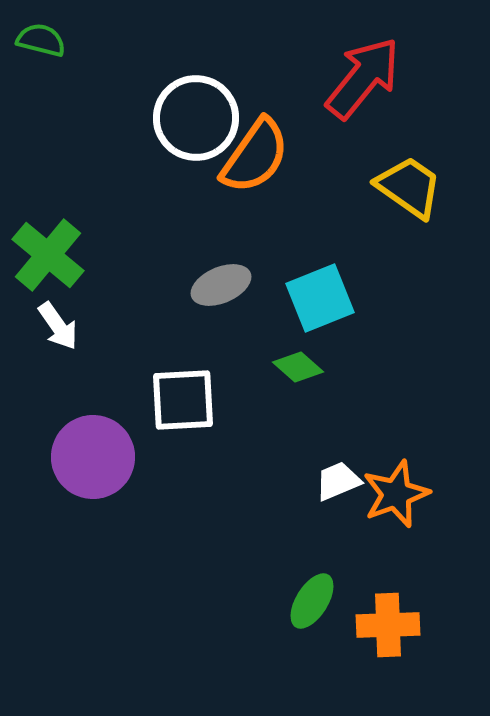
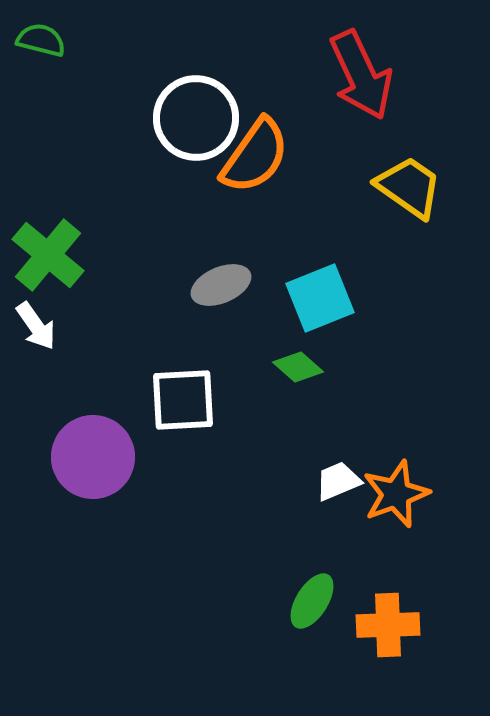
red arrow: moved 2 px left, 3 px up; rotated 116 degrees clockwise
white arrow: moved 22 px left
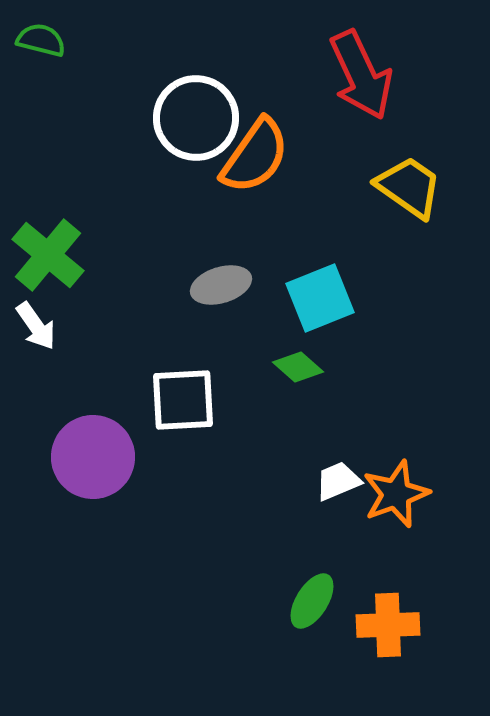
gray ellipse: rotated 6 degrees clockwise
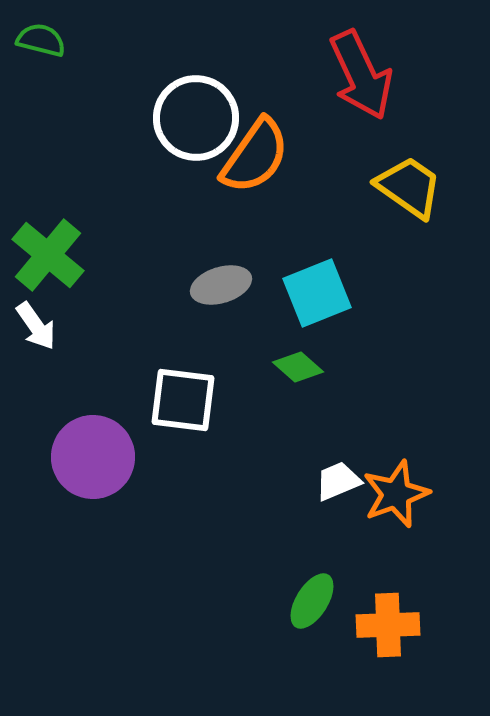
cyan square: moved 3 px left, 5 px up
white square: rotated 10 degrees clockwise
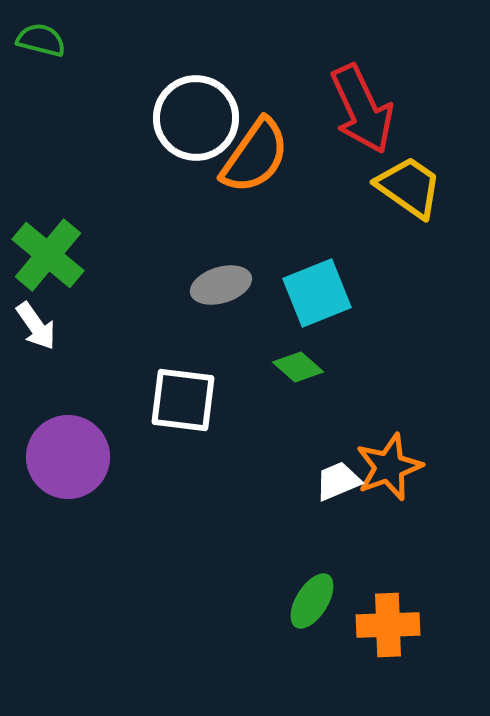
red arrow: moved 1 px right, 34 px down
purple circle: moved 25 px left
orange star: moved 7 px left, 27 px up
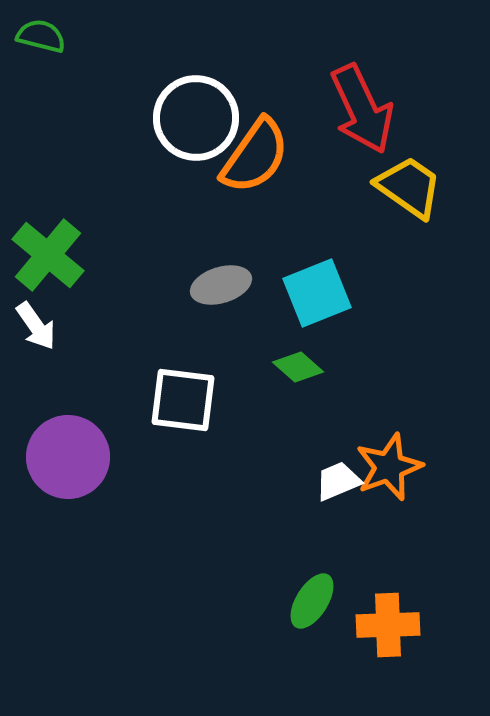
green semicircle: moved 4 px up
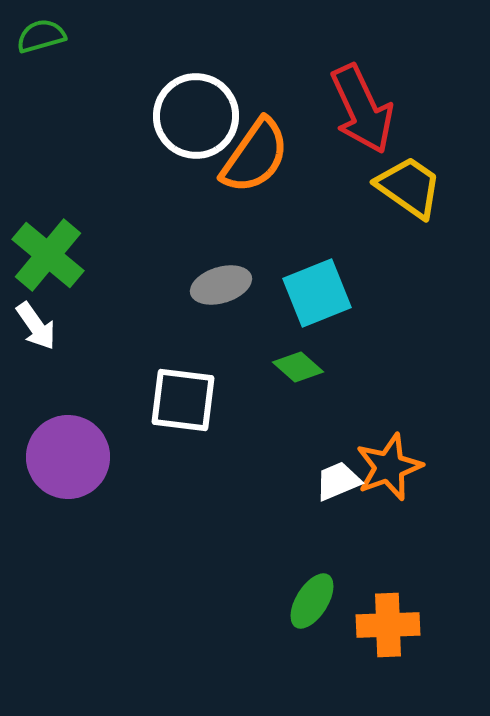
green semicircle: rotated 30 degrees counterclockwise
white circle: moved 2 px up
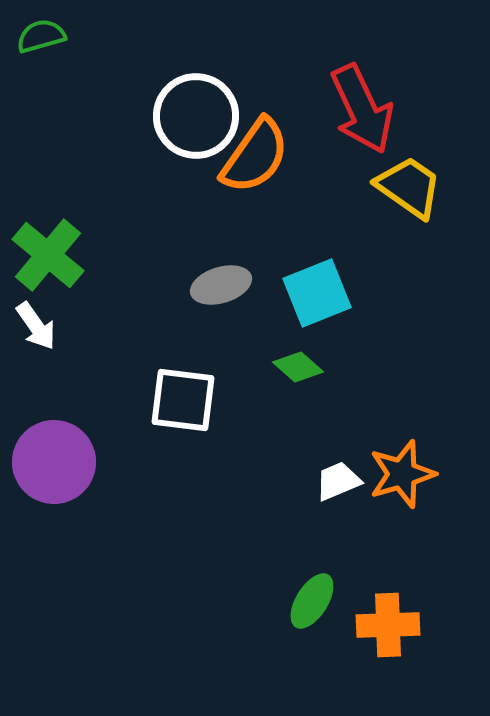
purple circle: moved 14 px left, 5 px down
orange star: moved 13 px right, 7 px down; rotated 4 degrees clockwise
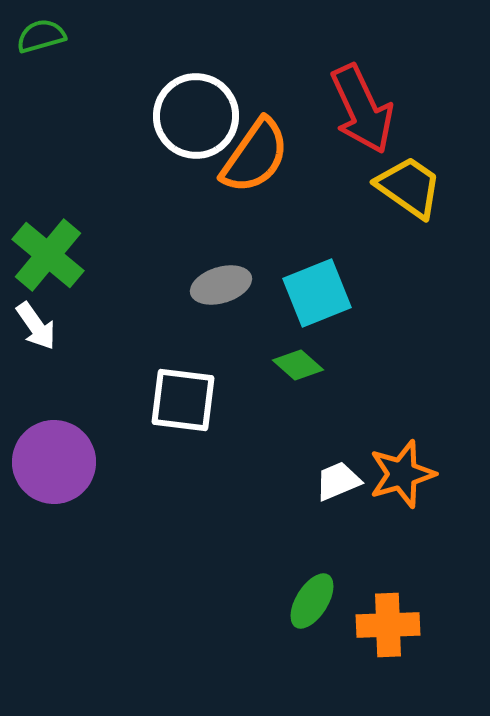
green diamond: moved 2 px up
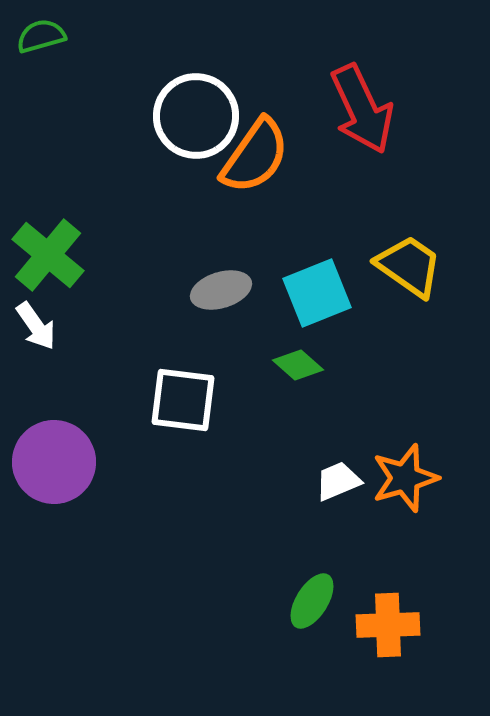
yellow trapezoid: moved 79 px down
gray ellipse: moved 5 px down
orange star: moved 3 px right, 4 px down
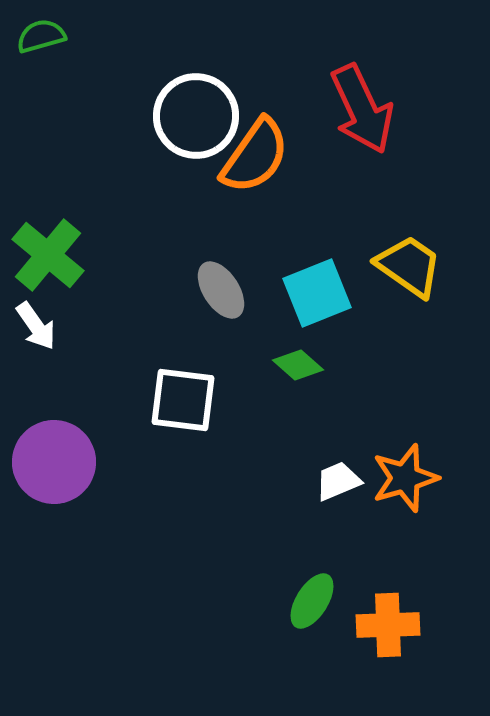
gray ellipse: rotated 74 degrees clockwise
